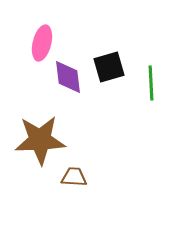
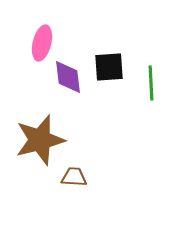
black square: rotated 12 degrees clockwise
brown star: rotated 12 degrees counterclockwise
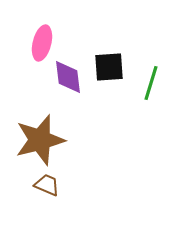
green line: rotated 20 degrees clockwise
brown trapezoid: moved 27 px left, 8 px down; rotated 20 degrees clockwise
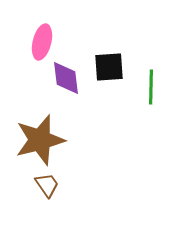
pink ellipse: moved 1 px up
purple diamond: moved 2 px left, 1 px down
green line: moved 4 px down; rotated 16 degrees counterclockwise
brown trapezoid: rotated 32 degrees clockwise
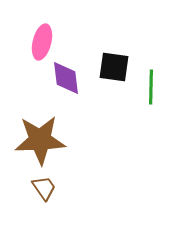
black square: moved 5 px right; rotated 12 degrees clockwise
brown star: rotated 12 degrees clockwise
brown trapezoid: moved 3 px left, 3 px down
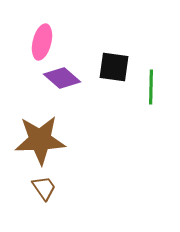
purple diamond: moved 4 px left; rotated 42 degrees counterclockwise
